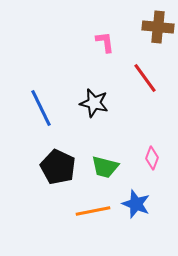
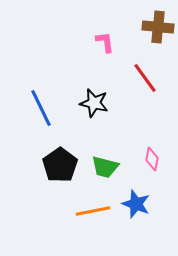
pink diamond: moved 1 px down; rotated 10 degrees counterclockwise
black pentagon: moved 2 px right, 2 px up; rotated 12 degrees clockwise
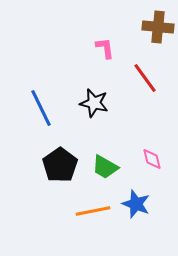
pink L-shape: moved 6 px down
pink diamond: rotated 25 degrees counterclockwise
green trapezoid: rotated 16 degrees clockwise
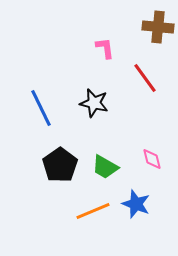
orange line: rotated 12 degrees counterclockwise
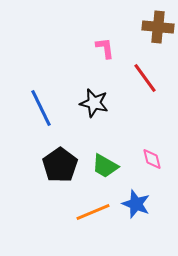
green trapezoid: moved 1 px up
orange line: moved 1 px down
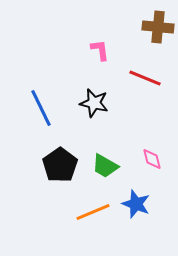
pink L-shape: moved 5 px left, 2 px down
red line: rotated 32 degrees counterclockwise
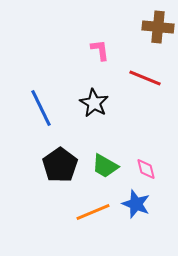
black star: rotated 16 degrees clockwise
pink diamond: moved 6 px left, 10 px down
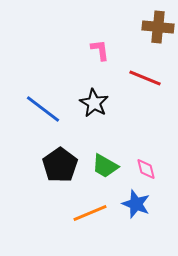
blue line: moved 2 px right, 1 px down; rotated 27 degrees counterclockwise
orange line: moved 3 px left, 1 px down
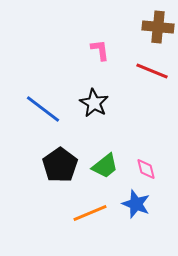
red line: moved 7 px right, 7 px up
green trapezoid: rotated 68 degrees counterclockwise
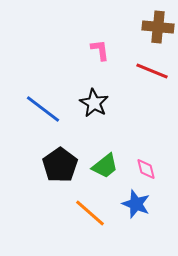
orange line: rotated 64 degrees clockwise
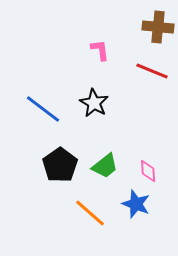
pink diamond: moved 2 px right, 2 px down; rotated 10 degrees clockwise
